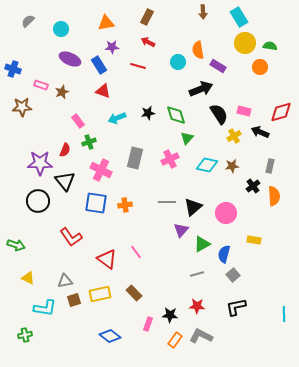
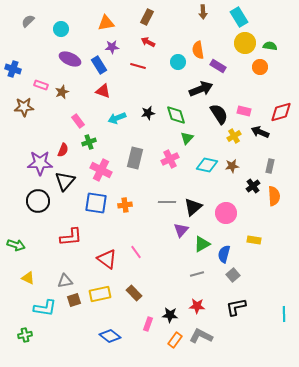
brown star at (22, 107): moved 2 px right
red semicircle at (65, 150): moved 2 px left
black triangle at (65, 181): rotated 20 degrees clockwise
red L-shape at (71, 237): rotated 60 degrees counterclockwise
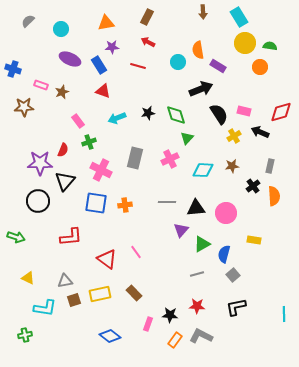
cyan diamond at (207, 165): moved 4 px left, 5 px down; rotated 10 degrees counterclockwise
black triangle at (193, 207): moved 3 px right, 1 px down; rotated 36 degrees clockwise
green arrow at (16, 245): moved 8 px up
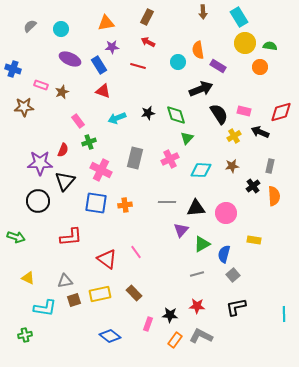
gray semicircle at (28, 21): moved 2 px right, 5 px down
cyan diamond at (203, 170): moved 2 px left
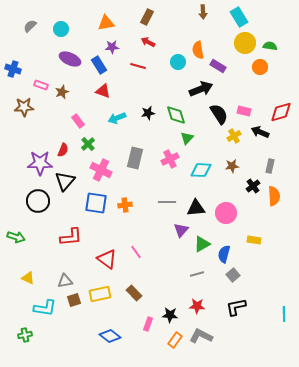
green cross at (89, 142): moved 1 px left, 2 px down; rotated 24 degrees counterclockwise
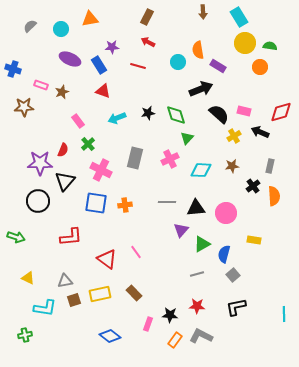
orange triangle at (106, 23): moved 16 px left, 4 px up
black semicircle at (219, 114): rotated 15 degrees counterclockwise
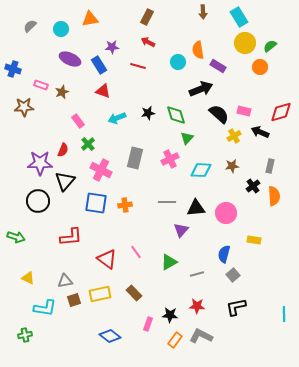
green semicircle at (270, 46): rotated 48 degrees counterclockwise
green triangle at (202, 244): moved 33 px left, 18 px down
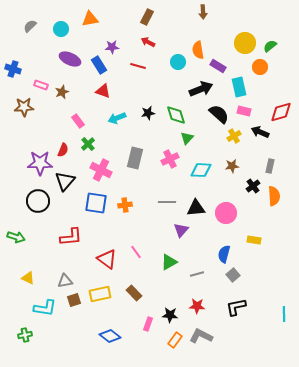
cyan rectangle at (239, 17): moved 70 px down; rotated 18 degrees clockwise
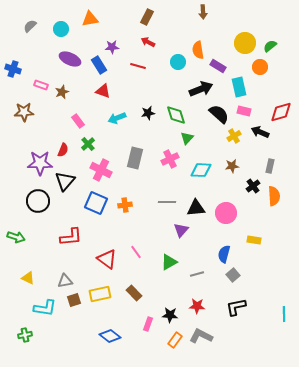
brown star at (24, 107): moved 5 px down
blue square at (96, 203): rotated 15 degrees clockwise
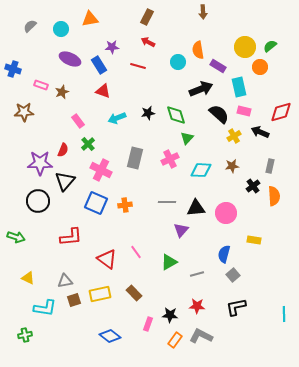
yellow circle at (245, 43): moved 4 px down
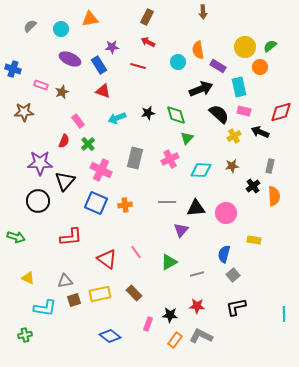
red semicircle at (63, 150): moved 1 px right, 9 px up
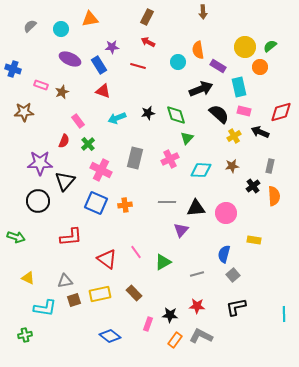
green triangle at (169, 262): moved 6 px left
